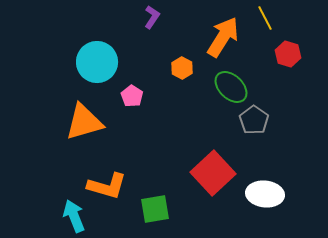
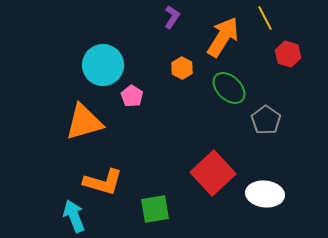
purple L-shape: moved 20 px right
cyan circle: moved 6 px right, 3 px down
green ellipse: moved 2 px left, 1 px down
gray pentagon: moved 12 px right
orange L-shape: moved 4 px left, 4 px up
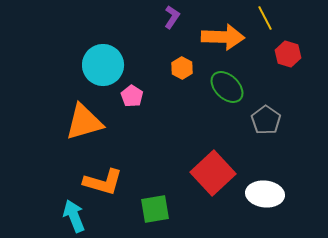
orange arrow: rotated 60 degrees clockwise
green ellipse: moved 2 px left, 1 px up
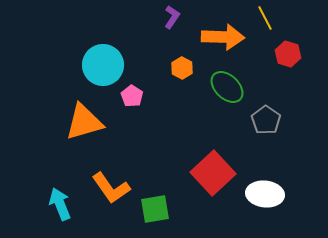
orange L-shape: moved 8 px right, 6 px down; rotated 39 degrees clockwise
cyan arrow: moved 14 px left, 12 px up
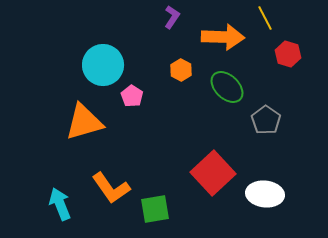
orange hexagon: moved 1 px left, 2 px down
